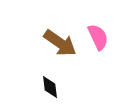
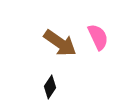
black diamond: rotated 40 degrees clockwise
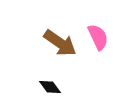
black diamond: rotated 70 degrees counterclockwise
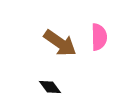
pink semicircle: moved 1 px right; rotated 24 degrees clockwise
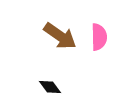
brown arrow: moved 7 px up
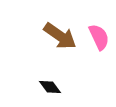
pink semicircle: rotated 24 degrees counterclockwise
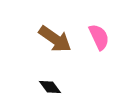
brown arrow: moved 5 px left, 3 px down
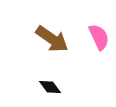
brown arrow: moved 3 px left
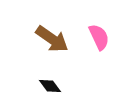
black diamond: moved 1 px up
